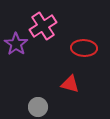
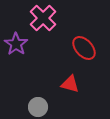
pink cross: moved 8 px up; rotated 12 degrees counterclockwise
red ellipse: rotated 45 degrees clockwise
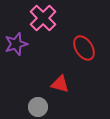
purple star: rotated 20 degrees clockwise
red ellipse: rotated 10 degrees clockwise
red triangle: moved 10 px left
